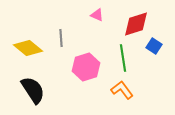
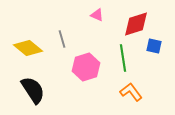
gray line: moved 1 px right, 1 px down; rotated 12 degrees counterclockwise
blue square: rotated 21 degrees counterclockwise
orange L-shape: moved 9 px right, 2 px down
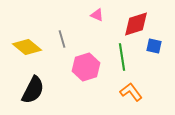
yellow diamond: moved 1 px left, 1 px up
green line: moved 1 px left, 1 px up
black semicircle: rotated 60 degrees clockwise
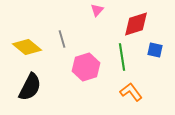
pink triangle: moved 5 px up; rotated 48 degrees clockwise
blue square: moved 1 px right, 4 px down
black semicircle: moved 3 px left, 3 px up
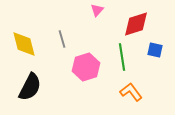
yellow diamond: moved 3 px left, 3 px up; rotated 36 degrees clockwise
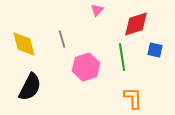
orange L-shape: moved 2 px right, 6 px down; rotated 35 degrees clockwise
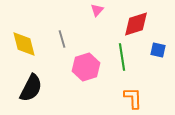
blue square: moved 3 px right
black semicircle: moved 1 px right, 1 px down
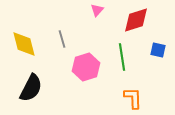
red diamond: moved 4 px up
